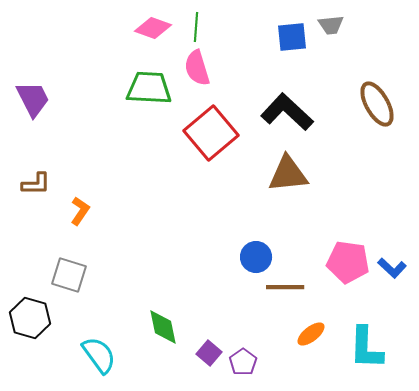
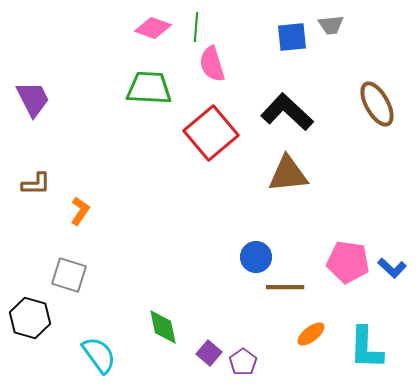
pink semicircle: moved 15 px right, 4 px up
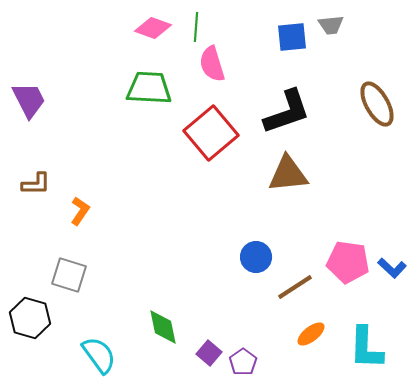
purple trapezoid: moved 4 px left, 1 px down
black L-shape: rotated 118 degrees clockwise
brown line: moved 10 px right; rotated 33 degrees counterclockwise
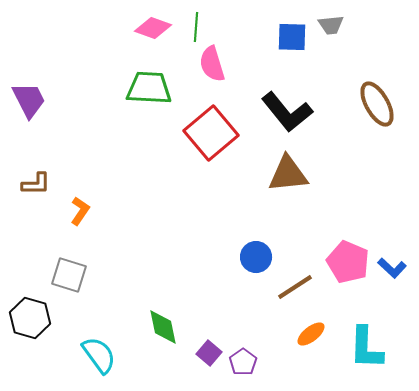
blue square: rotated 8 degrees clockwise
black L-shape: rotated 70 degrees clockwise
pink pentagon: rotated 15 degrees clockwise
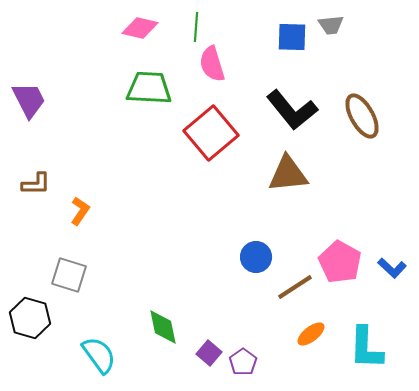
pink diamond: moved 13 px left; rotated 6 degrees counterclockwise
brown ellipse: moved 15 px left, 12 px down
black L-shape: moved 5 px right, 2 px up
pink pentagon: moved 8 px left; rotated 6 degrees clockwise
